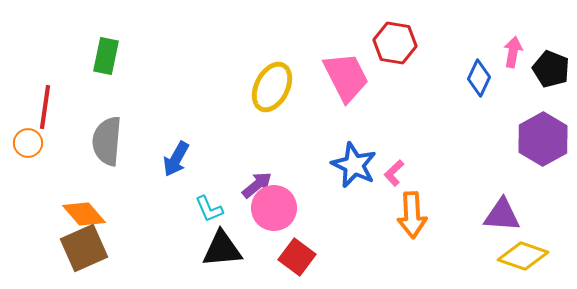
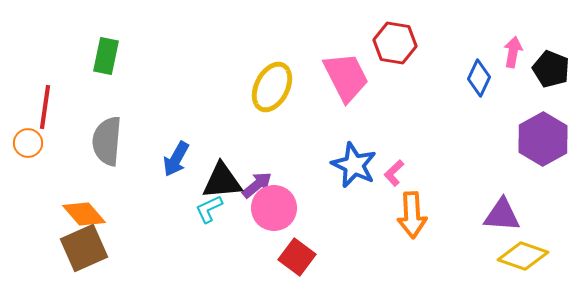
cyan L-shape: rotated 88 degrees clockwise
black triangle: moved 68 px up
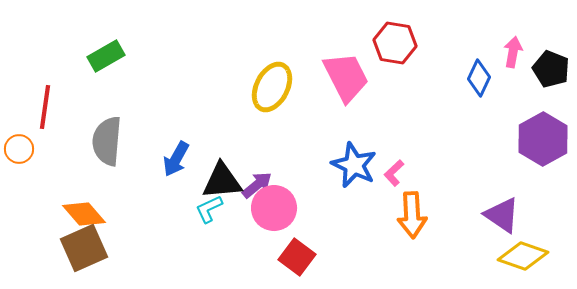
green rectangle: rotated 48 degrees clockwise
orange circle: moved 9 px left, 6 px down
purple triangle: rotated 30 degrees clockwise
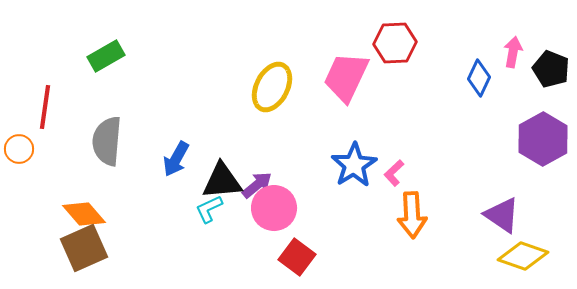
red hexagon: rotated 12 degrees counterclockwise
pink trapezoid: rotated 128 degrees counterclockwise
blue star: rotated 15 degrees clockwise
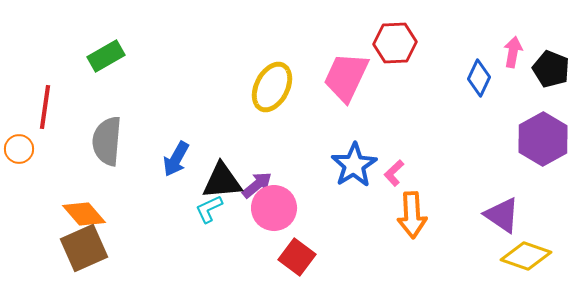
yellow diamond: moved 3 px right
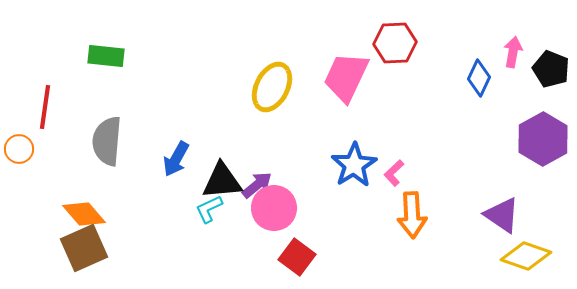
green rectangle: rotated 36 degrees clockwise
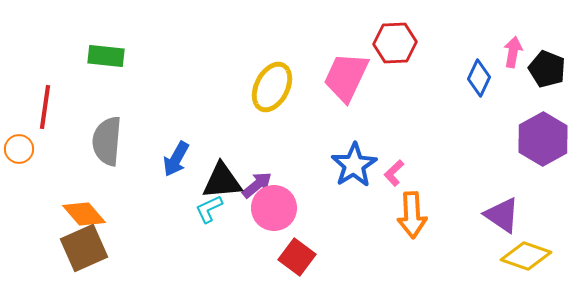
black pentagon: moved 4 px left
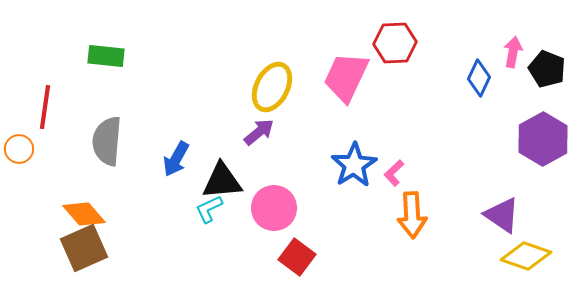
purple arrow: moved 2 px right, 53 px up
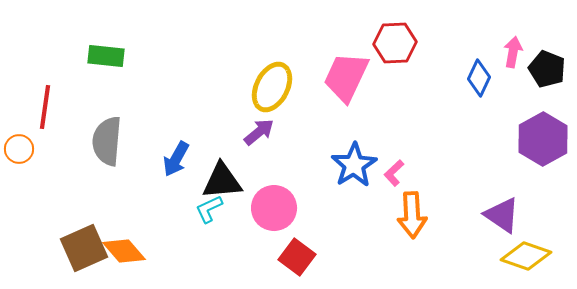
orange diamond: moved 40 px right, 37 px down
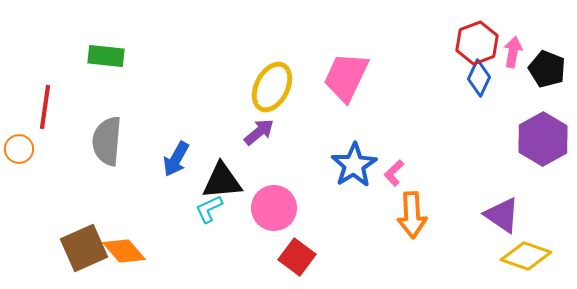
red hexagon: moved 82 px right; rotated 18 degrees counterclockwise
